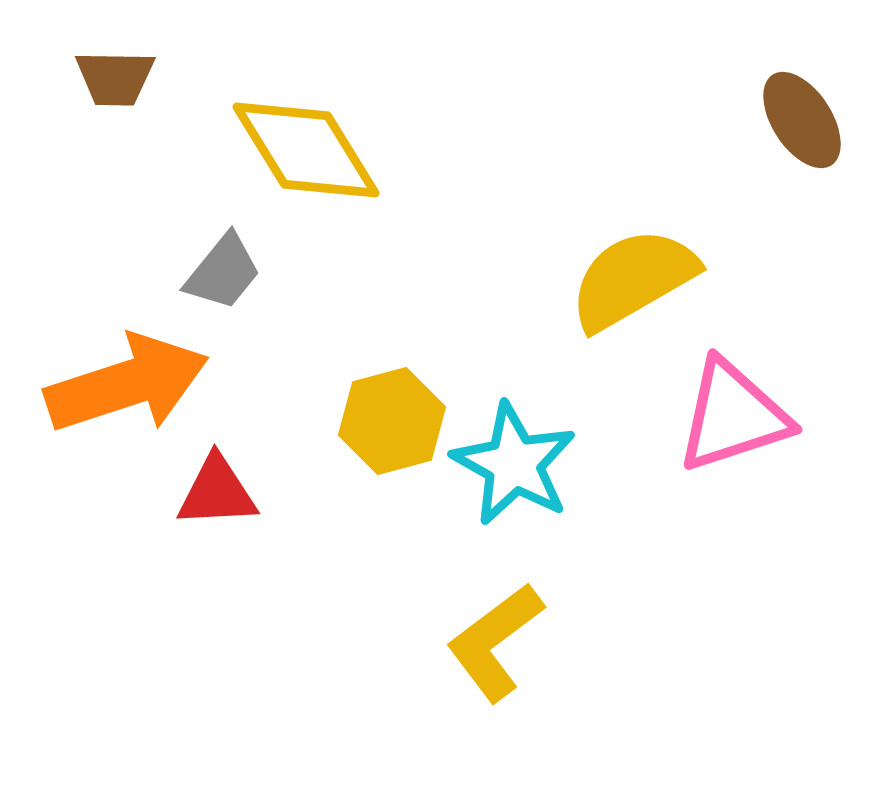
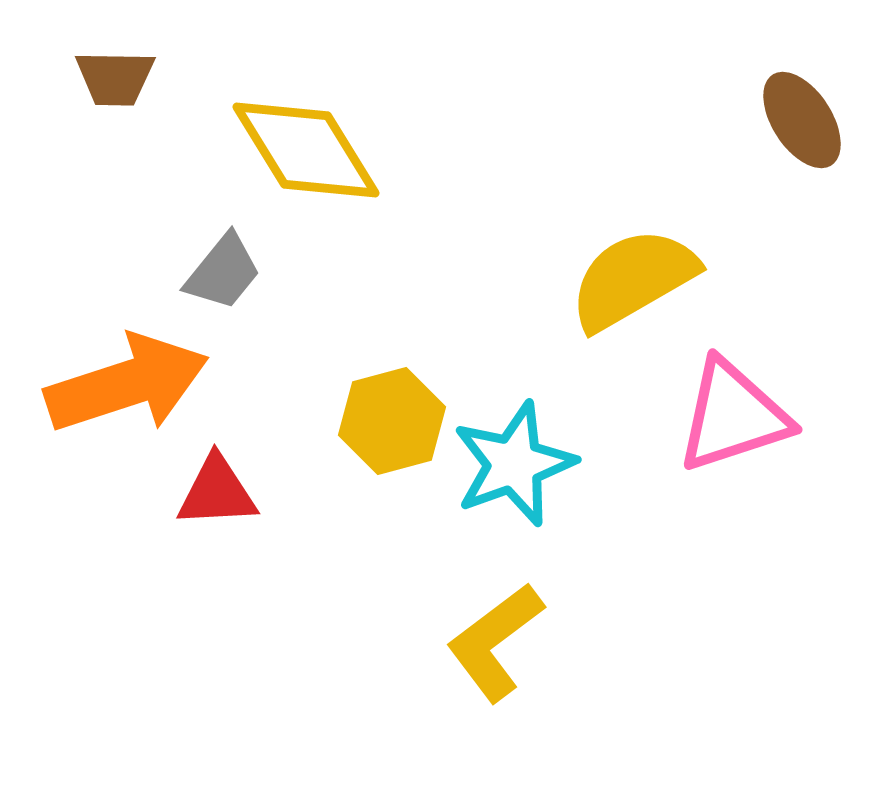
cyan star: rotated 23 degrees clockwise
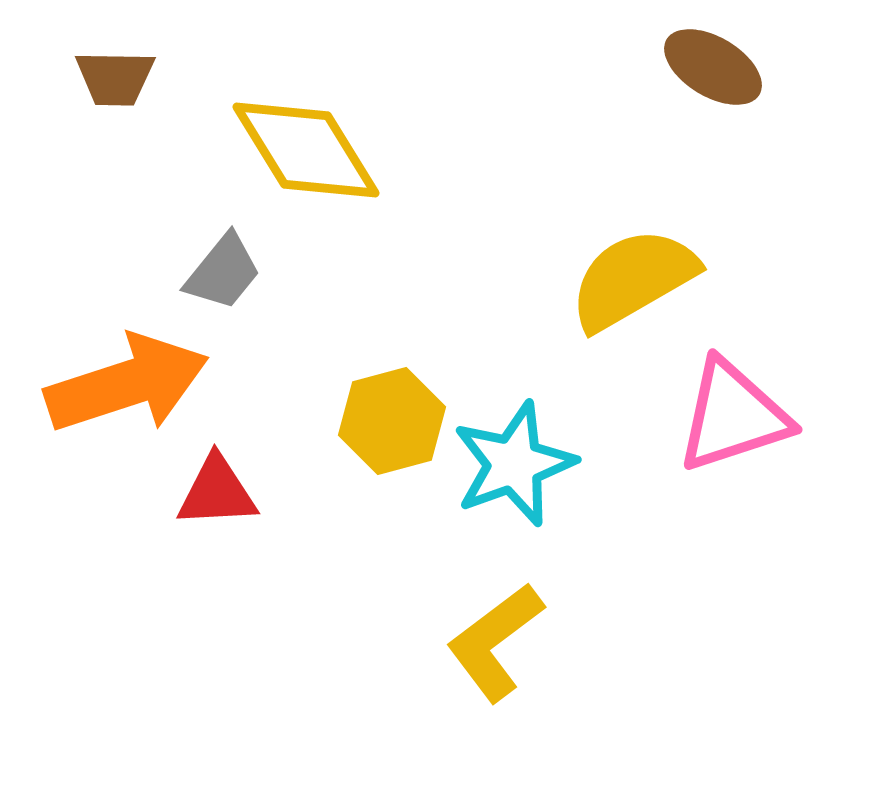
brown ellipse: moved 89 px left, 53 px up; rotated 26 degrees counterclockwise
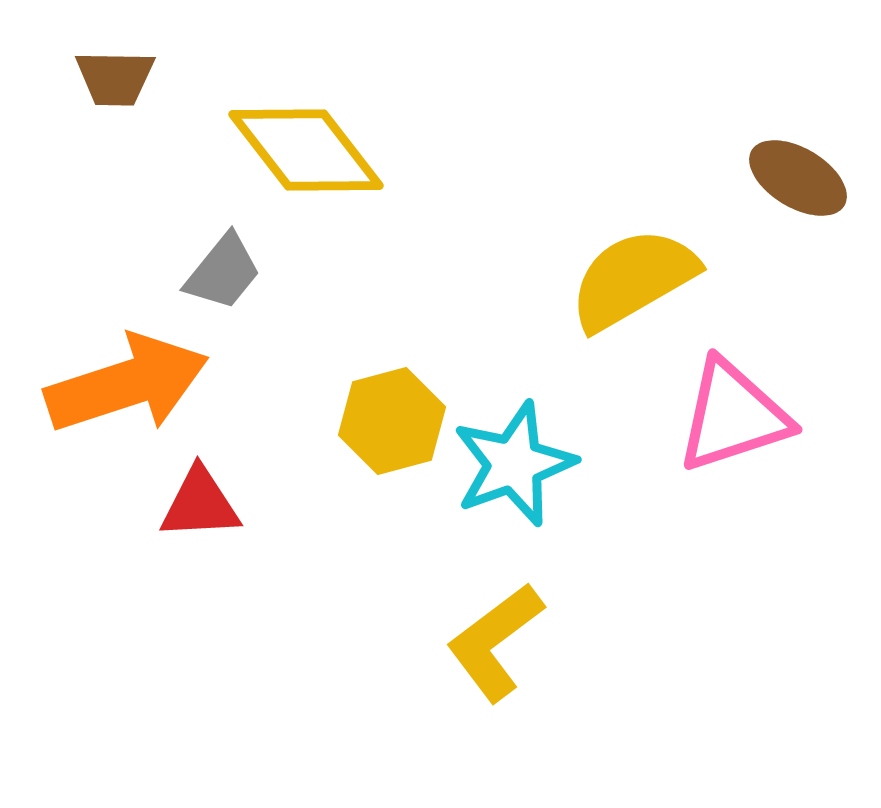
brown ellipse: moved 85 px right, 111 px down
yellow diamond: rotated 6 degrees counterclockwise
red triangle: moved 17 px left, 12 px down
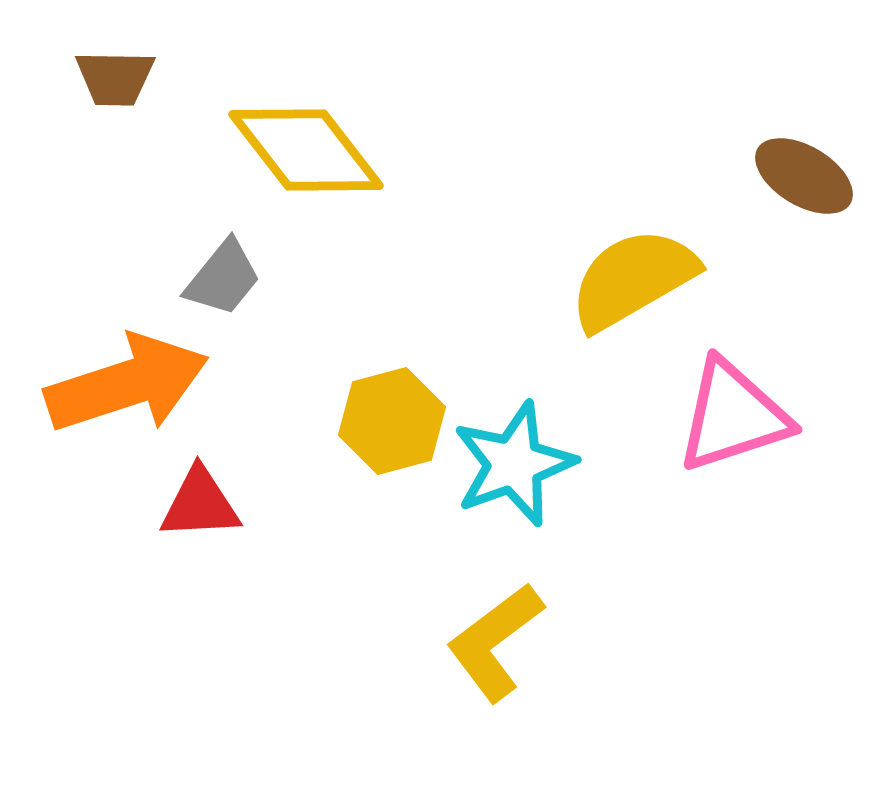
brown ellipse: moved 6 px right, 2 px up
gray trapezoid: moved 6 px down
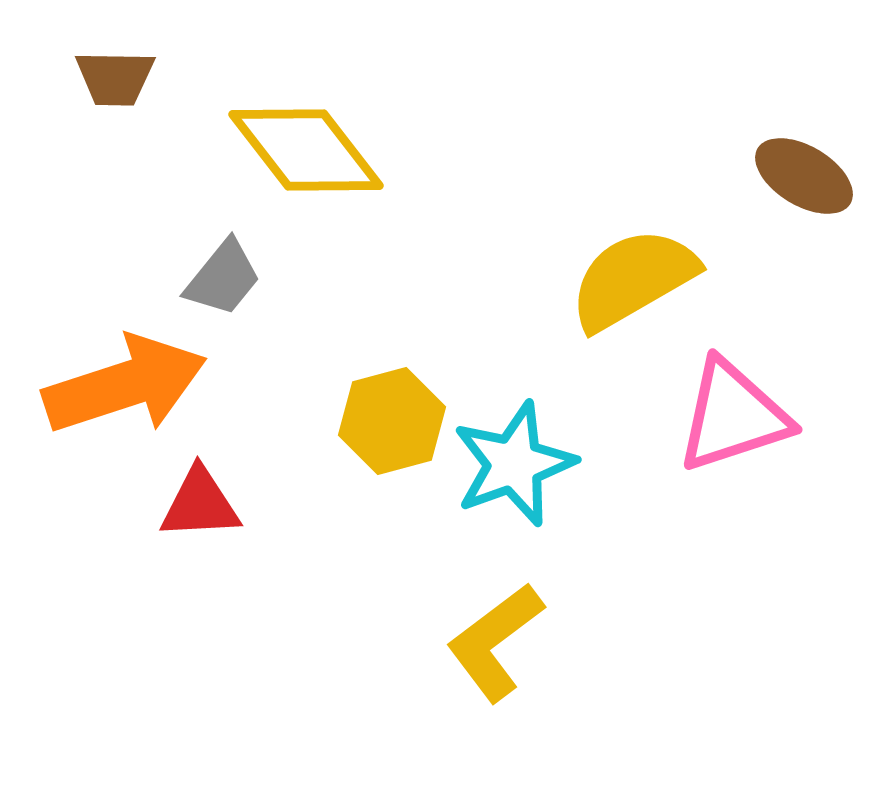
orange arrow: moved 2 px left, 1 px down
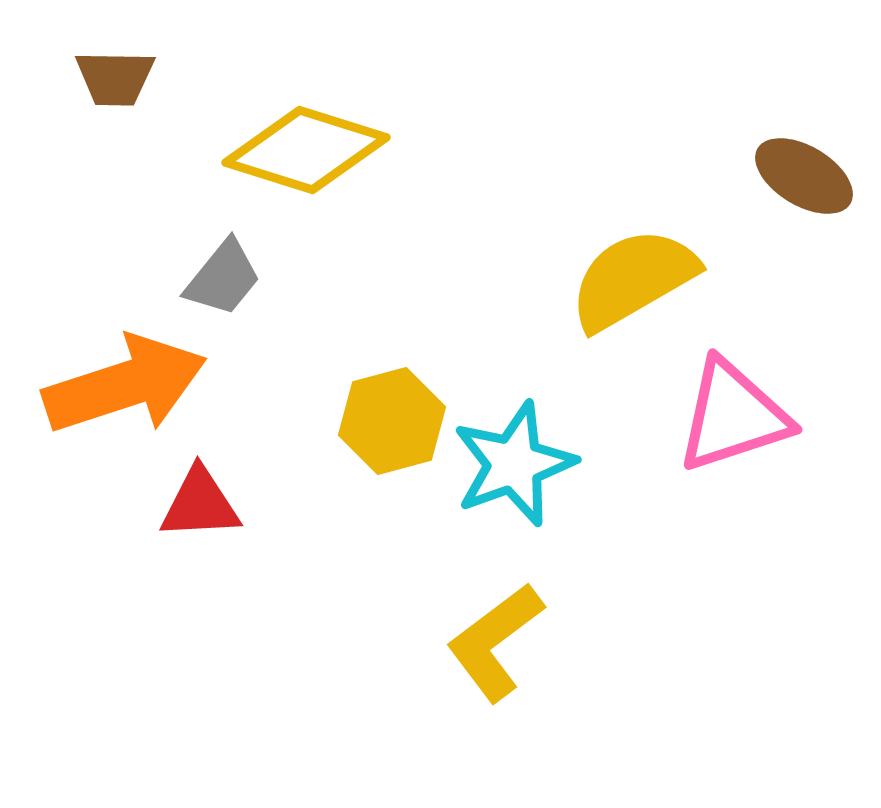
yellow diamond: rotated 35 degrees counterclockwise
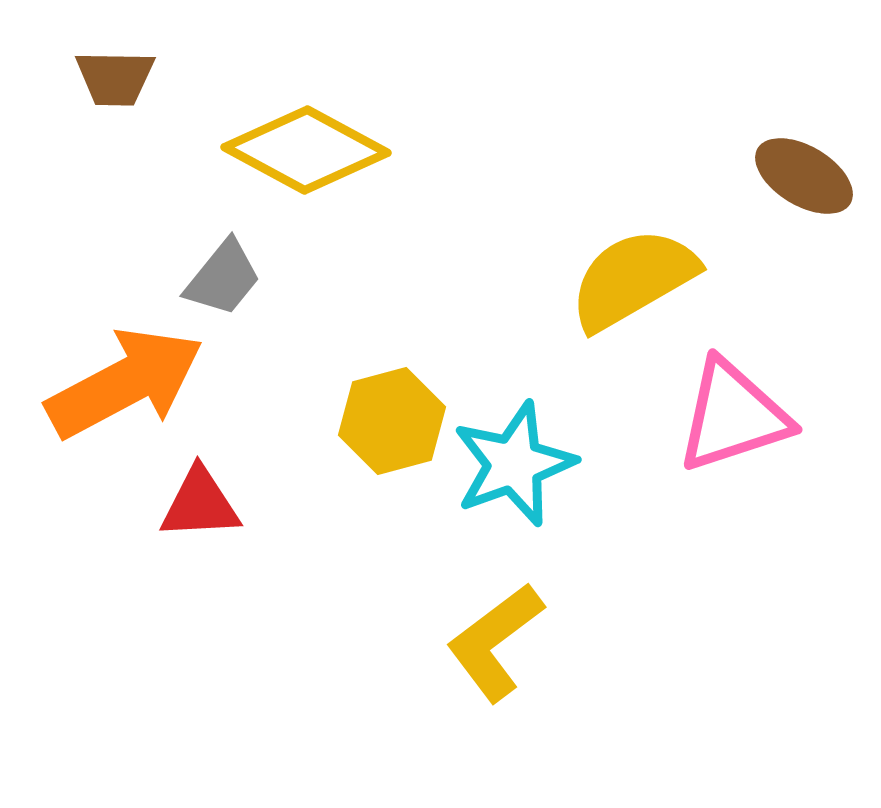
yellow diamond: rotated 11 degrees clockwise
orange arrow: moved 2 px up; rotated 10 degrees counterclockwise
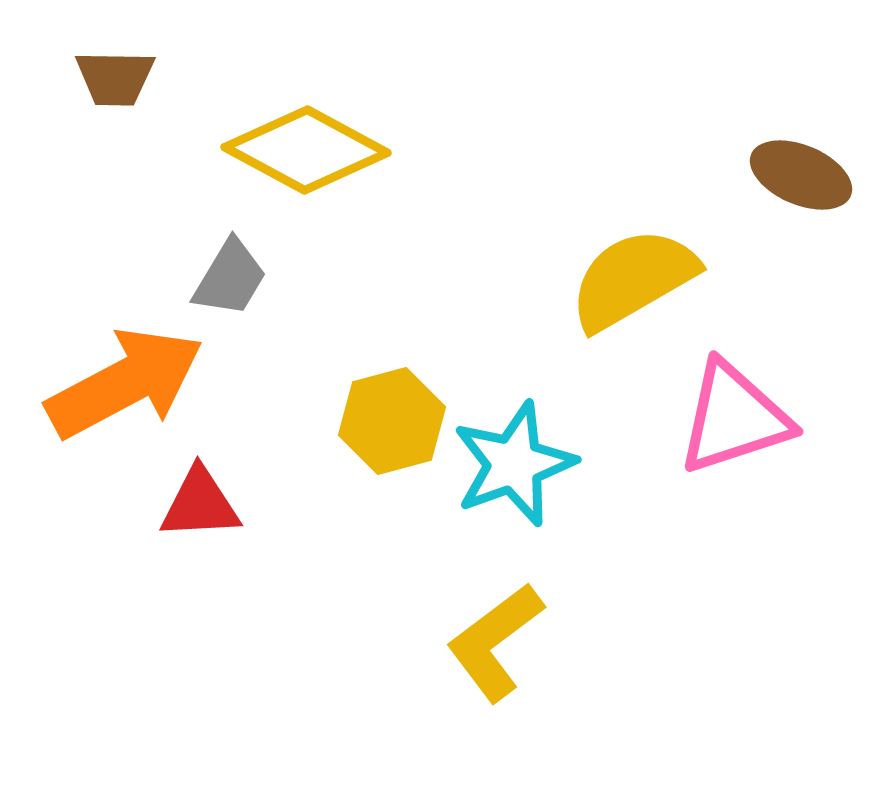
brown ellipse: moved 3 px left, 1 px up; rotated 8 degrees counterclockwise
gray trapezoid: moved 7 px right; rotated 8 degrees counterclockwise
pink triangle: moved 1 px right, 2 px down
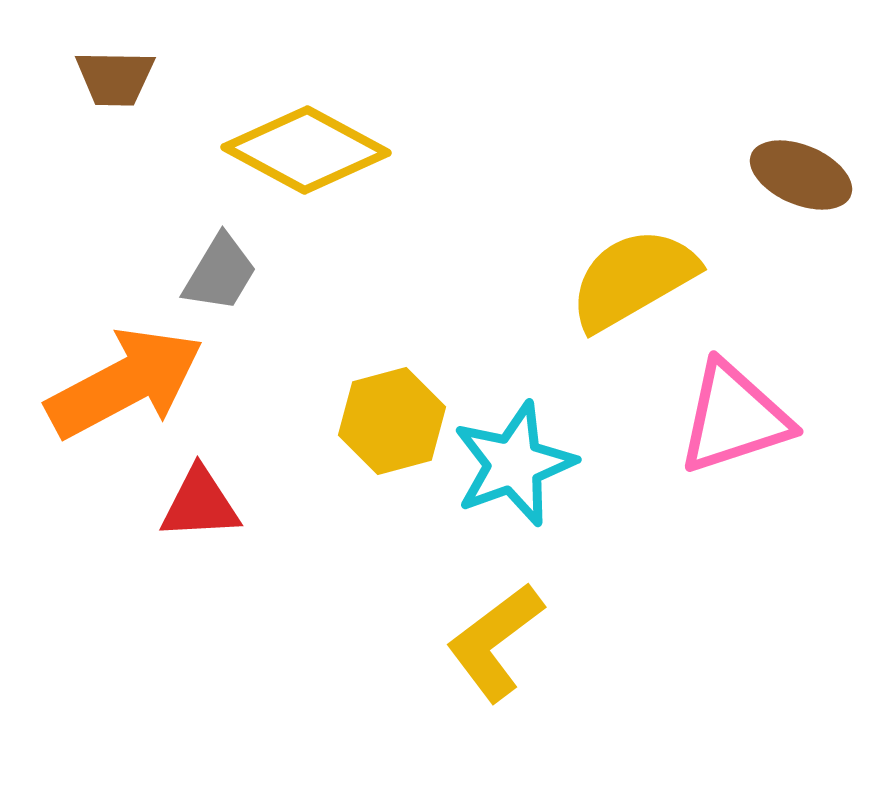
gray trapezoid: moved 10 px left, 5 px up
